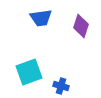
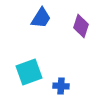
blue trapezoid: rotated 50 degrees counterclockwise
blue cross: rotated 14 degrees counterclockwise
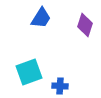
purple diamond: moved 4 px right, 1 px up
blue cross: moved 1 px left
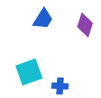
blue trapezoid: moved 2 px right, 1 px down
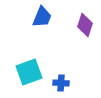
blue trapezoid: moved 1 px left, 2 px up; rotated 10 degrees counterclockwise
blue cross: moved 1 px right, 3 px up
